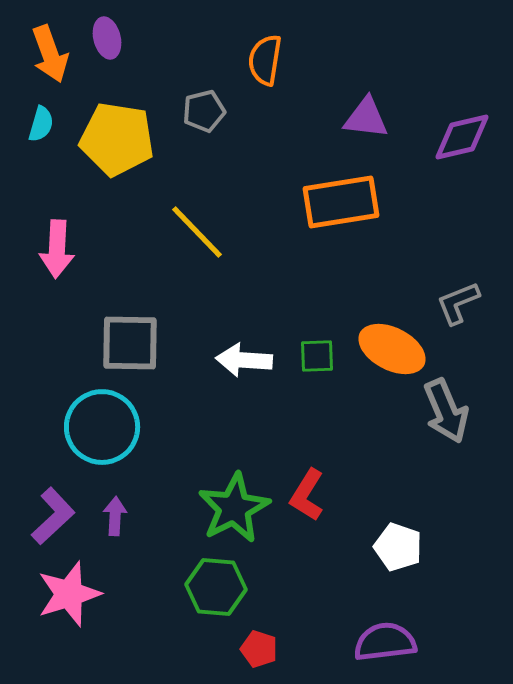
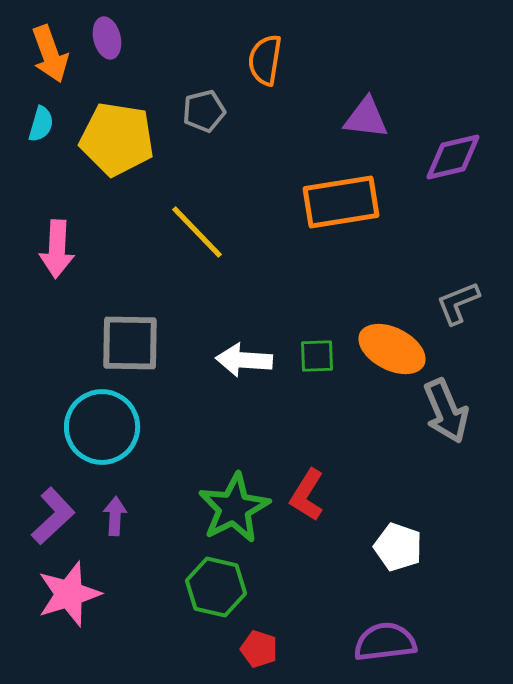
purple diamond: moved 9 px left, 20 px down
green hexagon: rotated 8 degrees clockwise
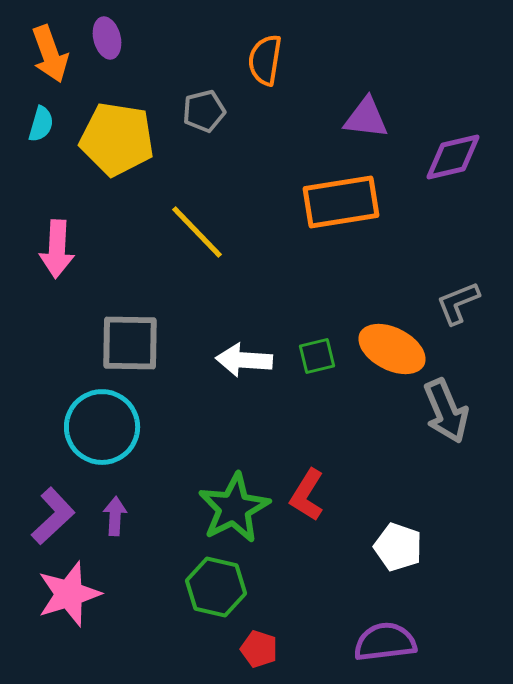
green square: rotated 12 degrees counterclockwise
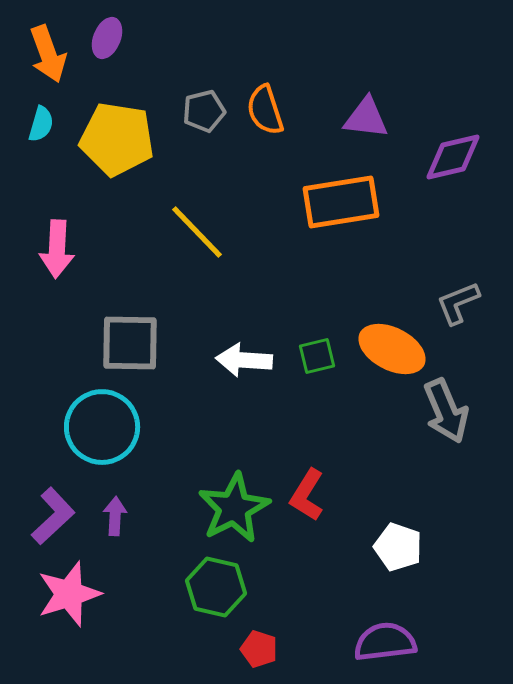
purple ellipse: rotated 36 degrees clockwise
orange arrow: moved 2 px left
orange semicircle: moved 50 px down; rotated 27 degrees counterclockwise
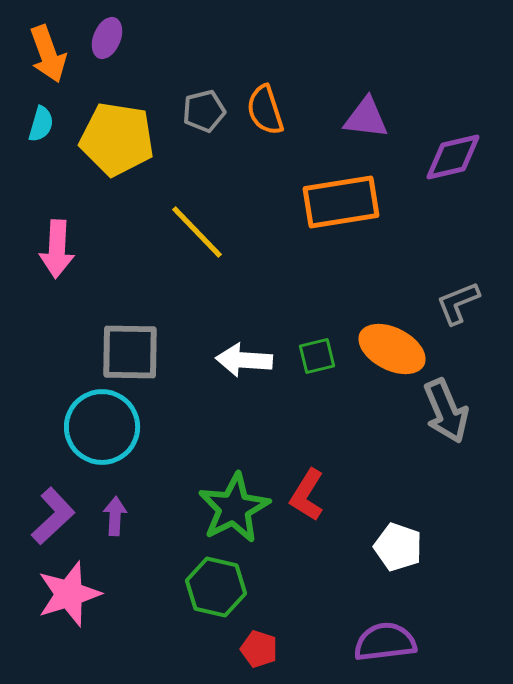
gray square: moved 9 px down
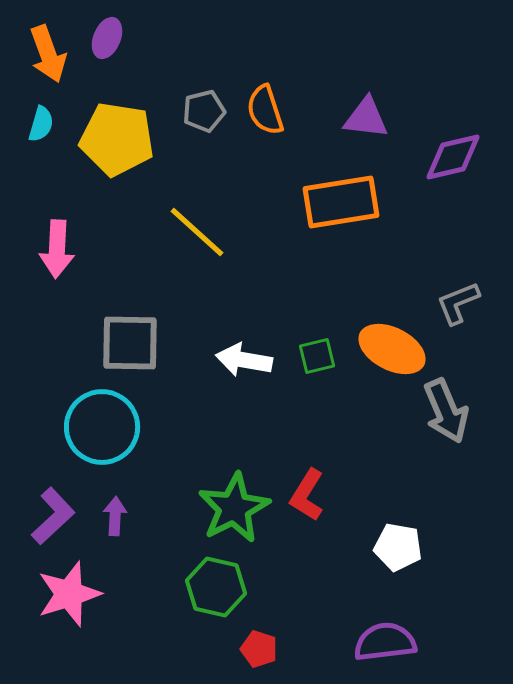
yellow line: rotated 4 degrees counterclockwise
gray square: moved 9 px up
white arrow: rotated 6 degrees clockwise
white pentagon: rotated 9 degrees counterclockwise
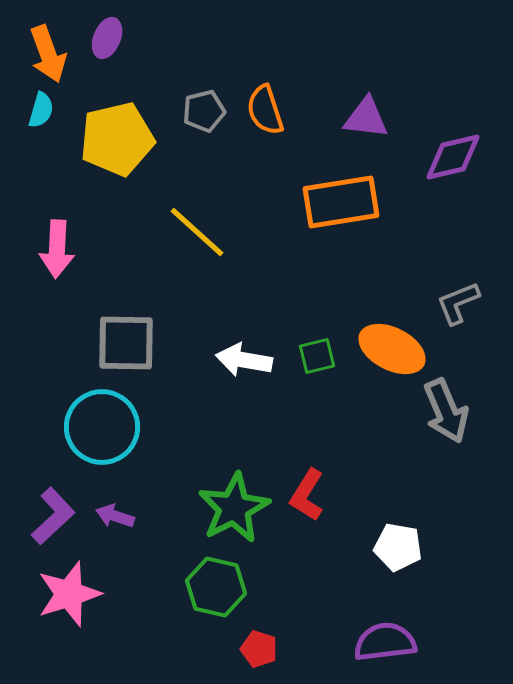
cyan semicircle: moved 14 px up
yellow pentagon: rotated 22 degrees counterclockwise
gray square: moved 4 px left
purple arrow: rotated 75 degrees counterclockwise
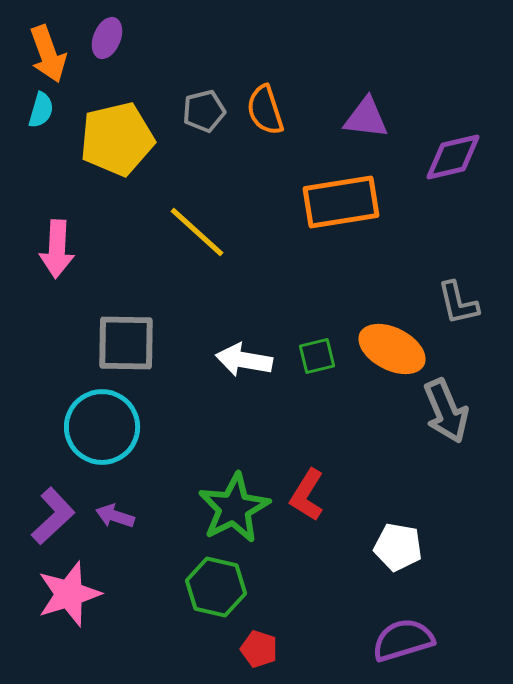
gray L-shape: rotated 81 degrees counterclockwise
purple semicircle: moved 18 px right, 2 px up; rotated 10 degrees counterclockwise
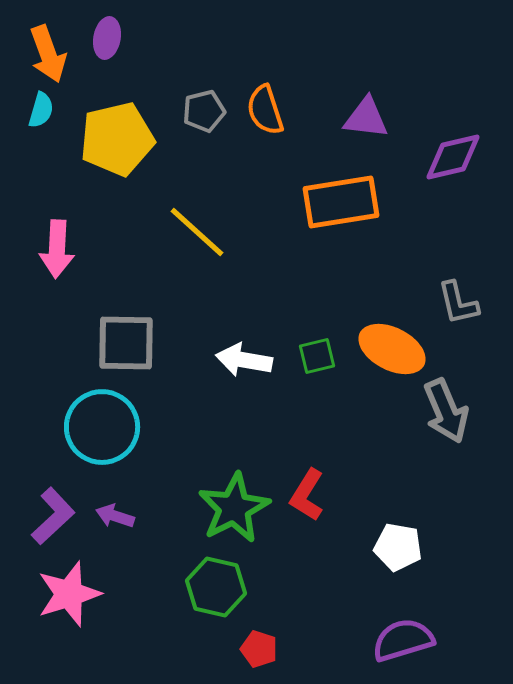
purple ellipse: rotated 12 degrees counterclockwise
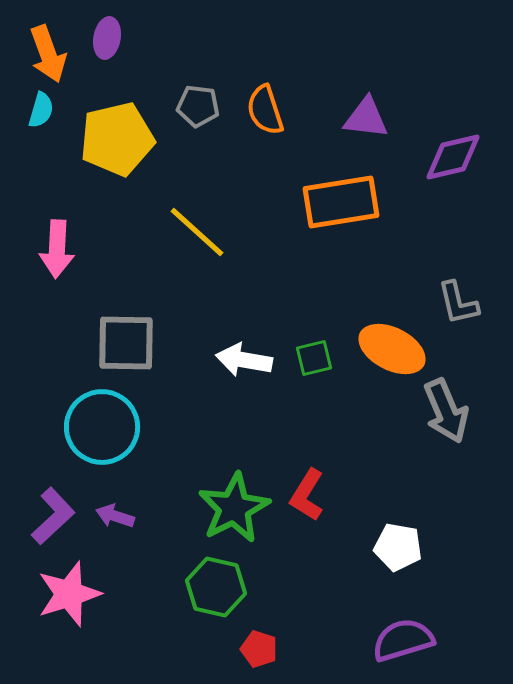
gray pentagon: moved 6 px left, 5 px up; rotated 21 degrees clockwise
green square: moved 3 px left, 2 px down
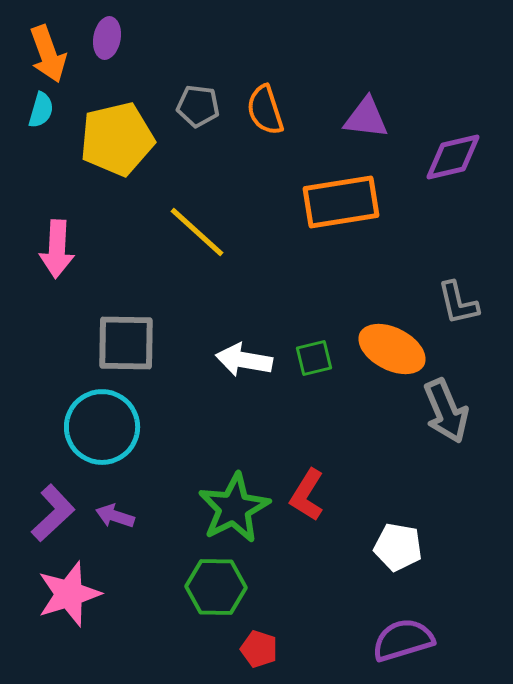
purple L-shape: moved 3 px up
green hexagon: rotated 12 degrees counterclockwise
